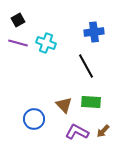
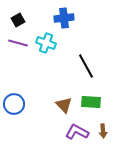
blue cross: moved 30 px left, 14 px up
blue circle: moved 20 px left, 15 px up
brown arrow: rotated 48 degrees counterclockwise
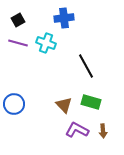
green rectangle: rotated 12 degrees clockwise
purple L-shape: moved 2 px up
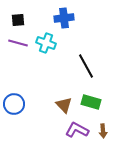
black square: rotated 24 degrees clockwise
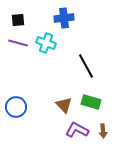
blue circle: moved 2 px right, 3 px down
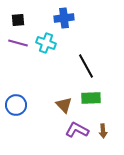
green rectangle: moved 4 px up; rotated 18 degrees counterclockwise
blue circle: moved 2 px up
